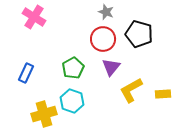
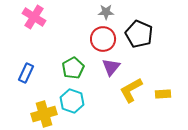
gray star: rotated 21 degrees counterclockwise
black pentagon: rotated 8 degrees clockwise
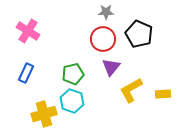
pink cross: moved 6 px left, 14 px down
green pentagon: moved 6 px down; rotated 15 degrees clockwise
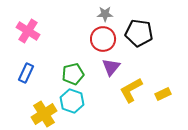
gray star: moved 1 px left, 2 px down
black pentagon: moved 1 px up; rotated 16 degrees counterclockwise
yellow rectangle: rotated 21 degrees counterclockwise
yellow cross: rotated 15 degrees counterclockwise
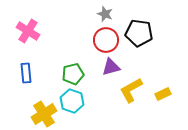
gray star: rotated 21 degrees clockwise
red circle: moved 3 px right, 1 px down
purple triangle: rotated 36 degrees clockwise
blue rectangle: rotated 30 degrees counterclockwise
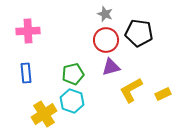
pink cross: rotated 35 degrees counterclockwise
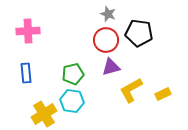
gray star: moved 3 px right
cyan hexagon: rotated 10 degrees counterclockwise
